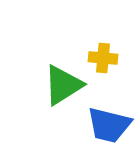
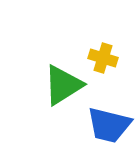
yellow cross: rotated 12 degrees clockwise
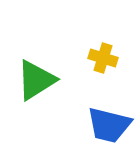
green triangle: moved 27 px left, 5 px up
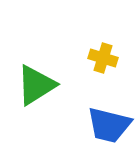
green triangle: moved 5 px down
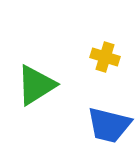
yellow cross: moved 2 px right, 1 px up
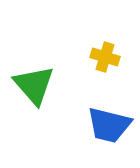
green triangle: moved 2 px left; rotated 39 degrees counterclockwise
